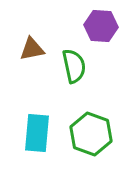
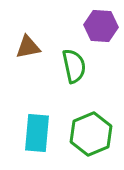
brown triangle: moved 4 px left, 2 px up
green hexagon: rotated 18 degrees clockwise
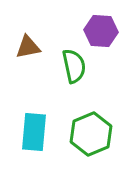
purple hexagon: moved 5 px down
cyan rectangle: moved 3 px left, 1 px up
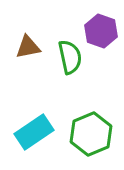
purple hexagon: rotated 16 degrees clockwise
green semicircle: moved 4 px left, 9 px up
cyan rectangle: rotated 51 degrees clockwise
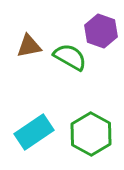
brown triangle: moved 1 px right, 1 px up
green semicircle: rotated 48 degrees counterclockwise
green hexagon: rotated 9 degrees counterclockwise
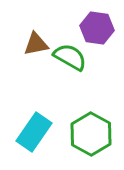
purple hexagon: moved 4 px left, 3 px up; rotated 12 degrees counterclockwise
brown triangle: moved 7 px right, 2 px up
cyan rectangle: rotated 21 degrees counterclockwise
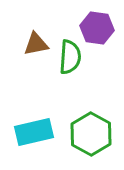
green semicircle: rotated 64 degrees clockwise
cyan rectangle: rotated 42 degrees clockwise
